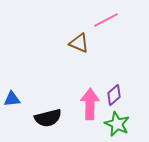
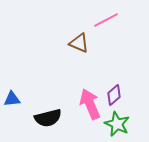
pink arrow: rotated 24 degrees counterclockwise
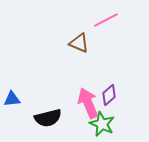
purple diamond: moved 5 px left
pink arrow: moved 2 px left, 1 px up
green star: moved 15 px left
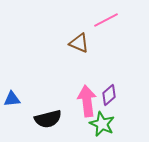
pink arrow: moved 1 px left, 2 px up; rotated 16 degrees clockwise
black semicircle: moved 1 px down
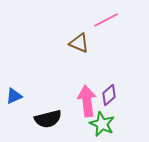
blue triangle: moved 2 px right, 3 px up; rotated 18 degrees counterclockwise
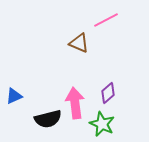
purple diamond: moved 1 px left, 2 px up
pink arrow: moved 12 px left, 2 px down
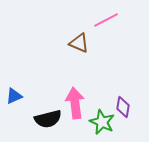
purple diamond: moved 15 px right, 14 px down; rotated 40 degrees counterclockwise
green star: moved 2 px up
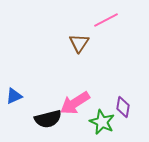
brown triangle: rotated 40 degrees clockwise
pink arrow: rotated 116 degrees counterclockwise
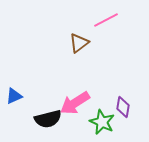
brown triangle: rotated 20 degrees clockwise
